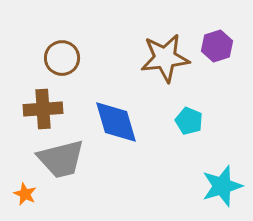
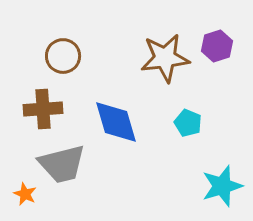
brown circle: moved 1 px right, 2 px up
cyan pentagon: moved 1 px left, 2 px down
gray trapezoid: moved 1 px right, 5 px down
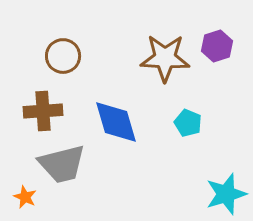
brown star: rotated 9 degrees clockwise
brown cross: moved 2 px down
cyan star: moved 4 px right, 8 px down
orange star: moved 3 px down
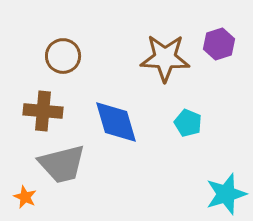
purple hexagon: moved 2 px right, 2 px up
brown cross: rotated 9 degrees clockwise
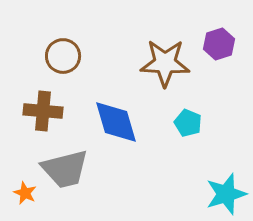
brown star: moved 5 px down
gray trapezoid: moved 3 px right, 5 px down
orange star: moved 4 px up
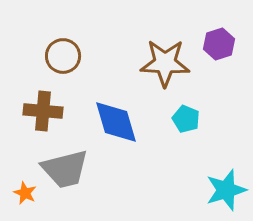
cyan pentagon: moved 2 px left, 4 px up
cyan star: moved 4 px up
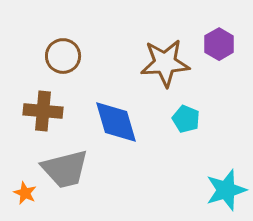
purple hexagon: rotated 12 degrees counterclockwise
brown star: rotated 6 degrees counterclockwise
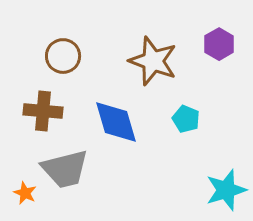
brown star: moved 12 px left, 2 px up; rotated 24 degrees clockwise
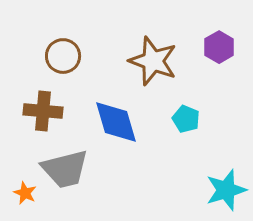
purple hexagon: moved 3 px down
